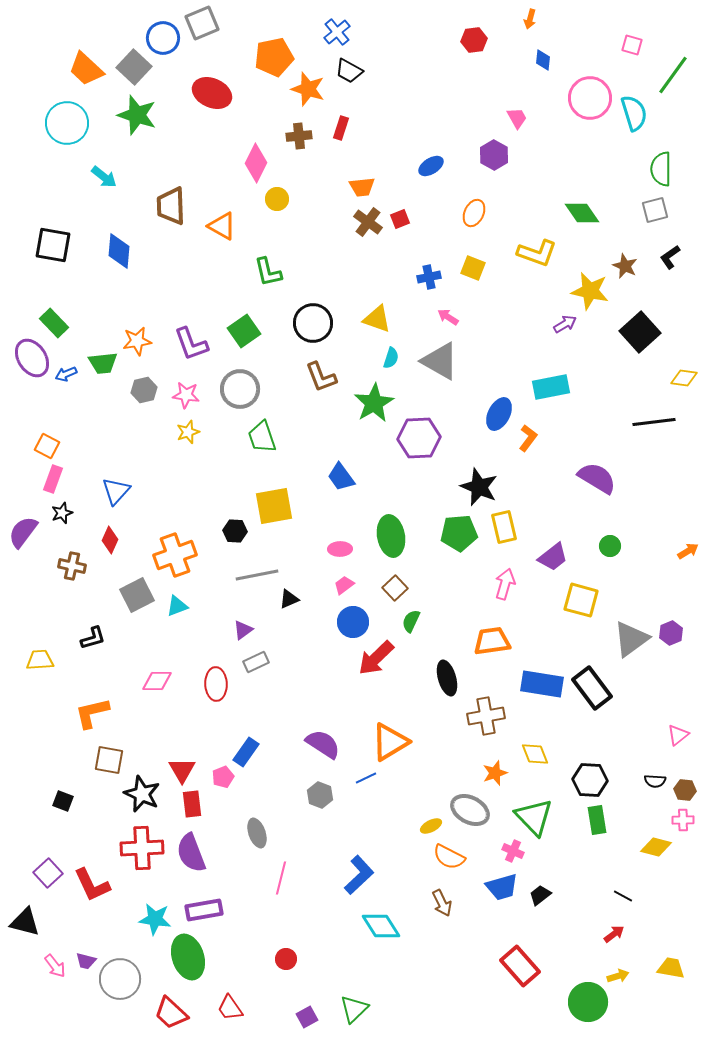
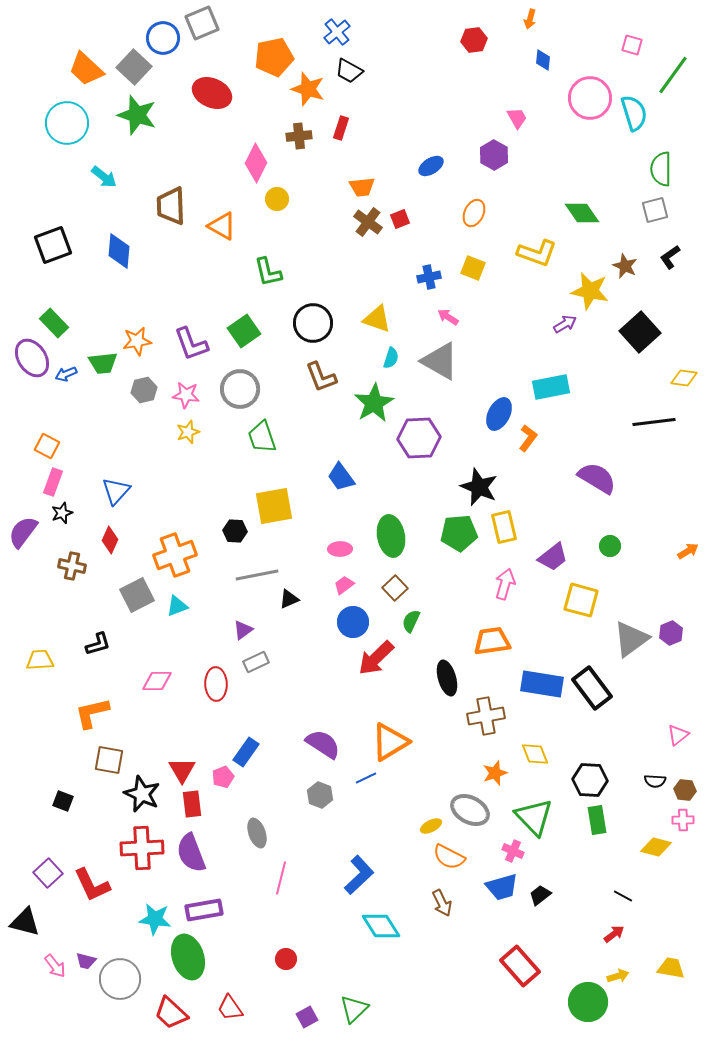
black square at (53, 245): rotated 30 degrees counterclockwise
pink rectangle at (53, 479): moved 3 px down
black L-shape at (93, 638): moved 5 px right, 6 px down
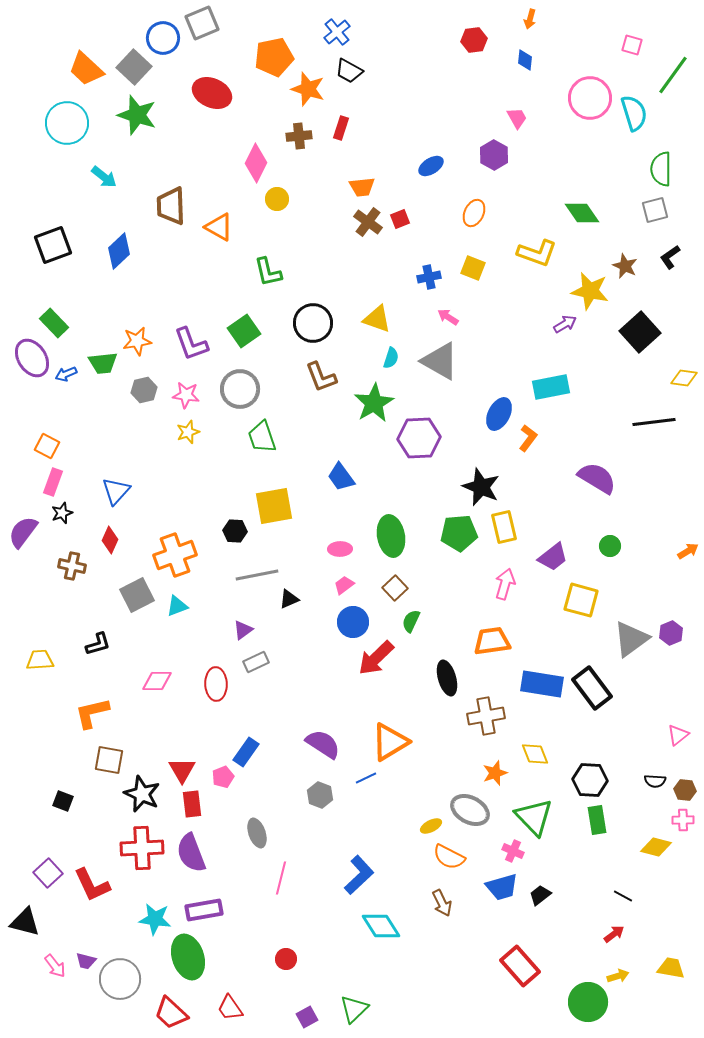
blue diamond at (543, 60): moved 18 px left
orange triangle at (222, 226): moved 3 px left, 1 px down
blue diamond at (119, 251): rotated 42 degrees clockwise
black star at (479, 487): moved 2 px right
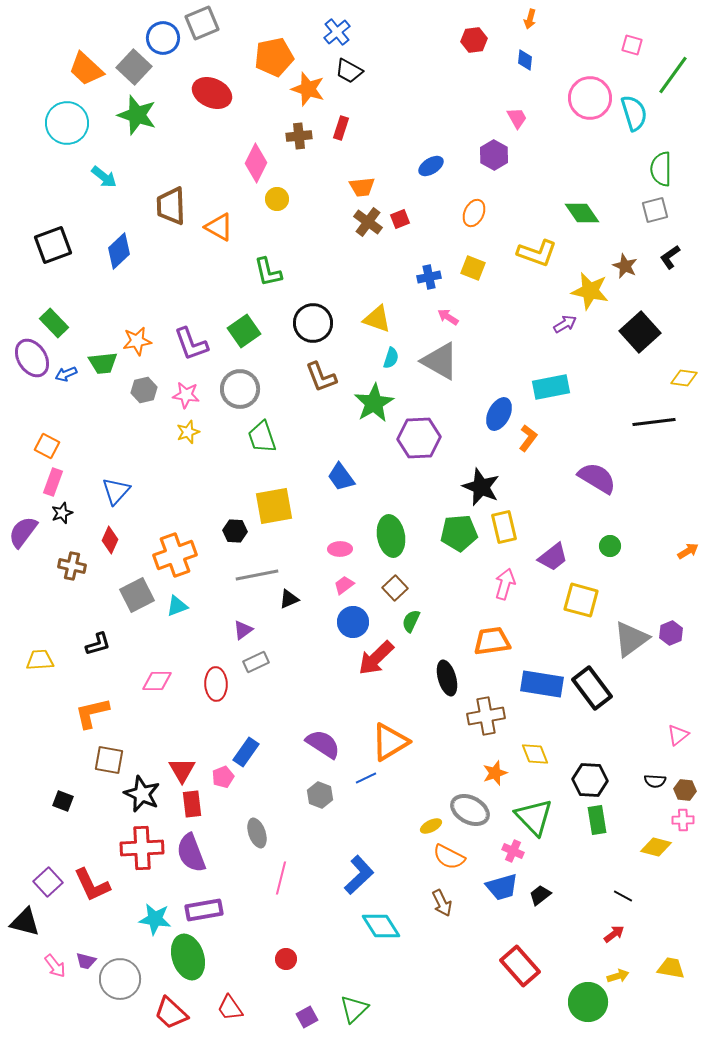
purple square at (48, 873): moved 9 px down
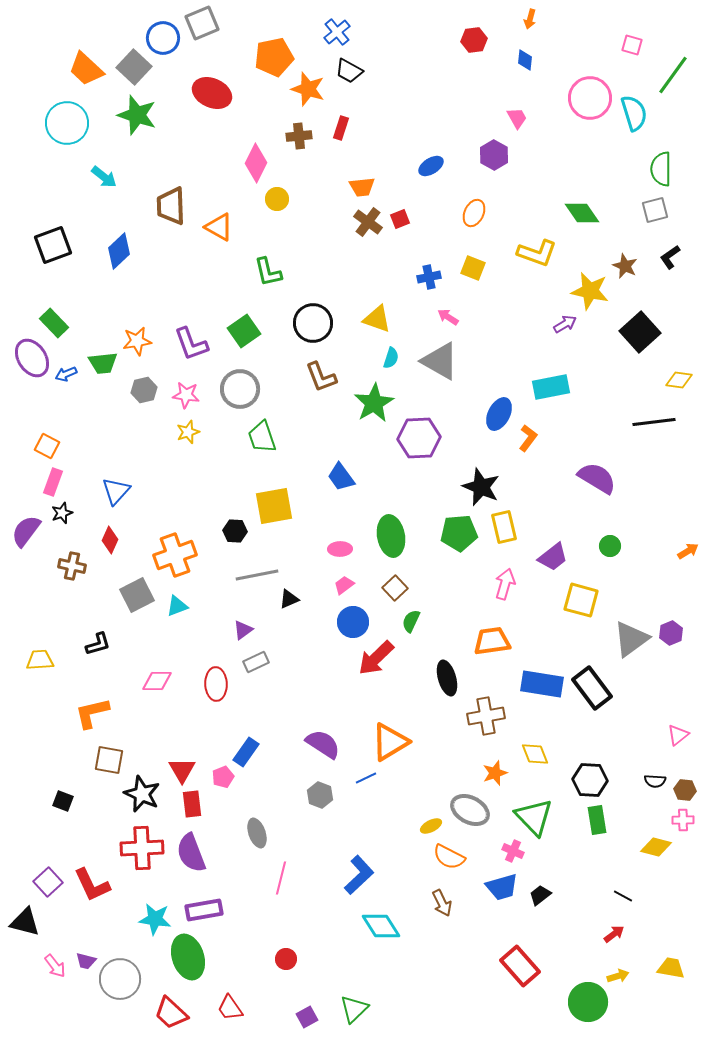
yellow diamond at (684, 378): moved 5 px left, 2 px down
purple semicircle at (23, 532): moved 3 px right, 1 px up
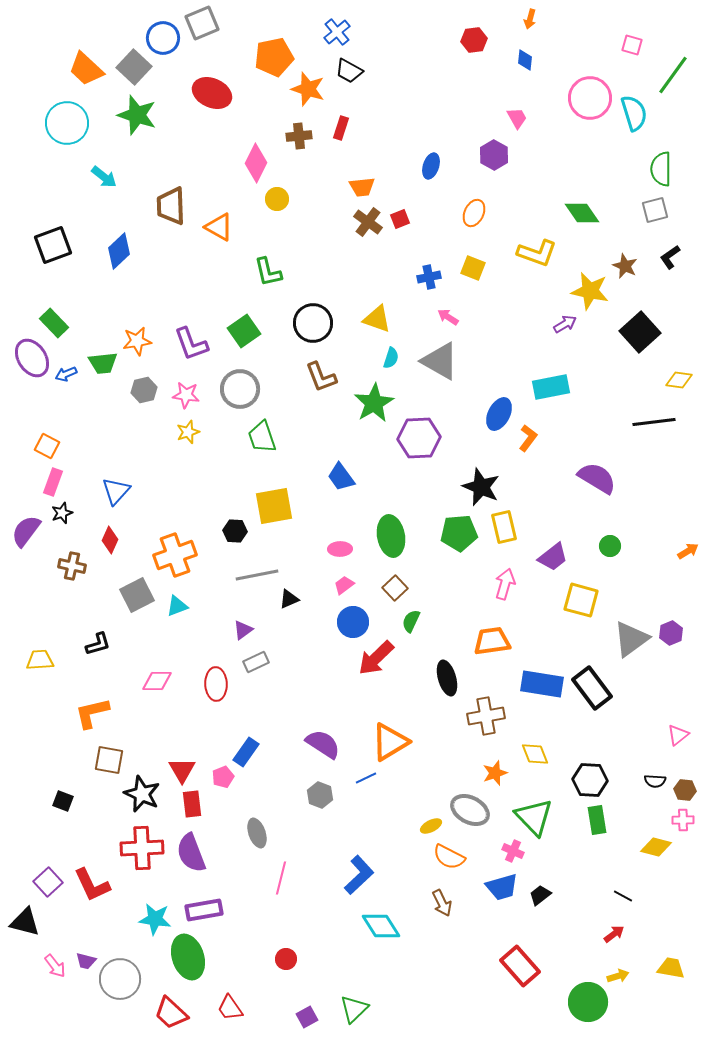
blue ellipse at (431, 166): rotated 40 degrees counterclockwise
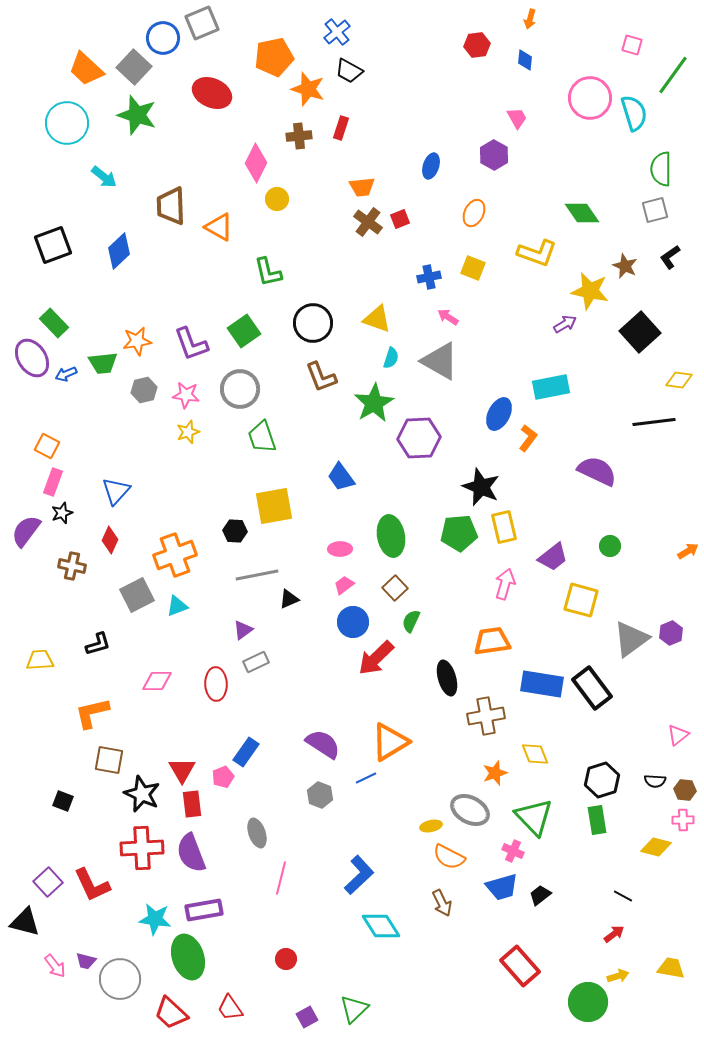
red hexagon at (474, 40): moved 3 px right, 5 px down
purple semicircle at (597, 478): moved 7 px up; rotated 6 degrees counterclockwise
black hexagon at (590, 780): moved 12 px right; rotated 20 degrees counterclockwise
yellow ellipse at (431, 826): rotated 15 degrees clockwise
